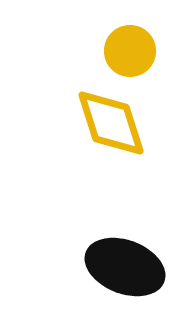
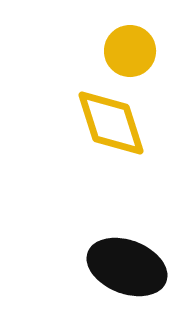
black ellipse: moved 2 px right
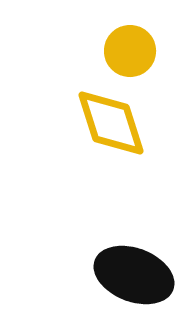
black ellipse: moved 7 px right, 8 px down
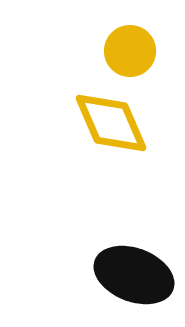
yellow diamond: rotated 6 degrees counterclockwise
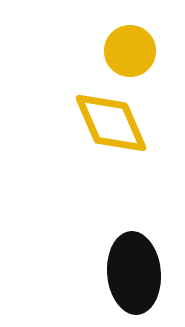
black ellipse: moved 2 px up; rotated 64 degrees clockwise
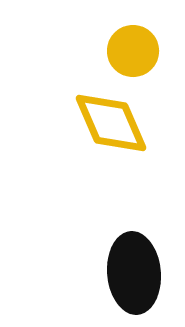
yellow circle: moved 3 px right
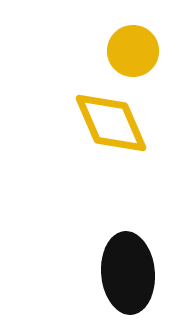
black ellipse: moved 6 px left
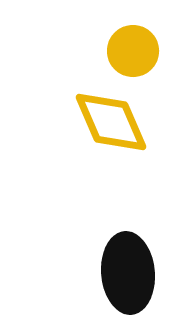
yellow diamond: moved 1 px up
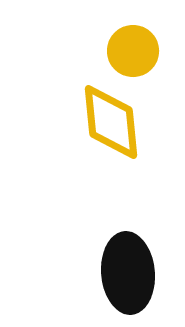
yellow diamond: rotated 18 degrees clockwise
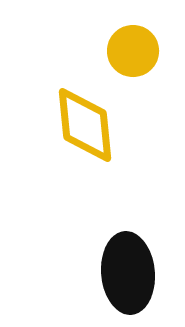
yellow diamond: moved 26 px left, 3 px down
